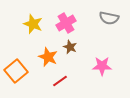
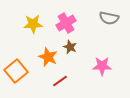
yellow star: rotated 24 degrees counterclockwise
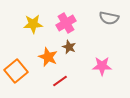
brown star: moved 1 px left
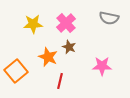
pink cross: rotated 12 degrees counterclockwise
red line: rotated 42 degrees counterclockwise
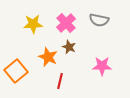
gray semicircle: moved 10 px left, 2 px down
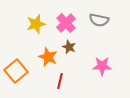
yellow star: moved 3 px right; rotated 12 degrees counterclockwise
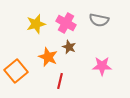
pink cross: rotated 18 degrees counterclockwise
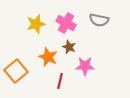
pink star: moved 17 px left
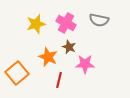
pink star: moved 2 px up
orange square: moved 1 px right, 2 px down
red line: moved 1 px left, 1 px up
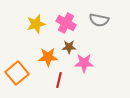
brown star: rotated 24 degrees counterclockwise
orange star: rotated 24 degrees counterclockwise
pink star: moved 1 px left, 1 px up
